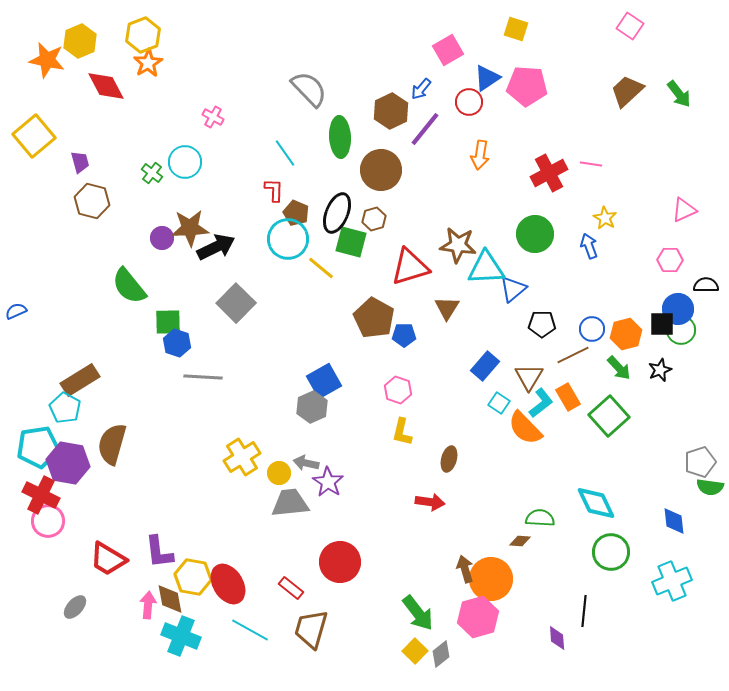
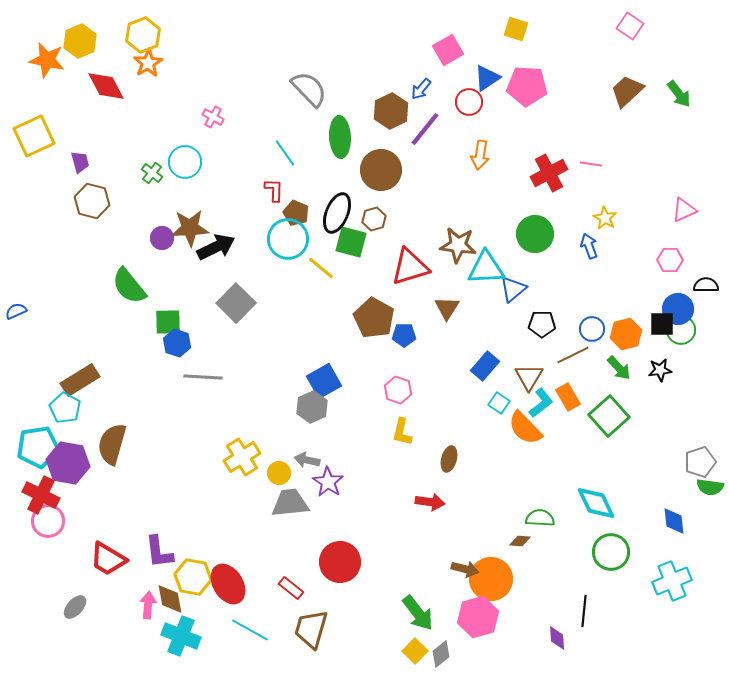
yellow square at (34, 136): rotated 15 degrees clockwise
black star at (660, 370): rotated 15 degrees clockwise
gray arrow at (306, 463): moved 1 px right, 3 px up
brown arrow at (465, 569): rotated 120 degrees clockwise
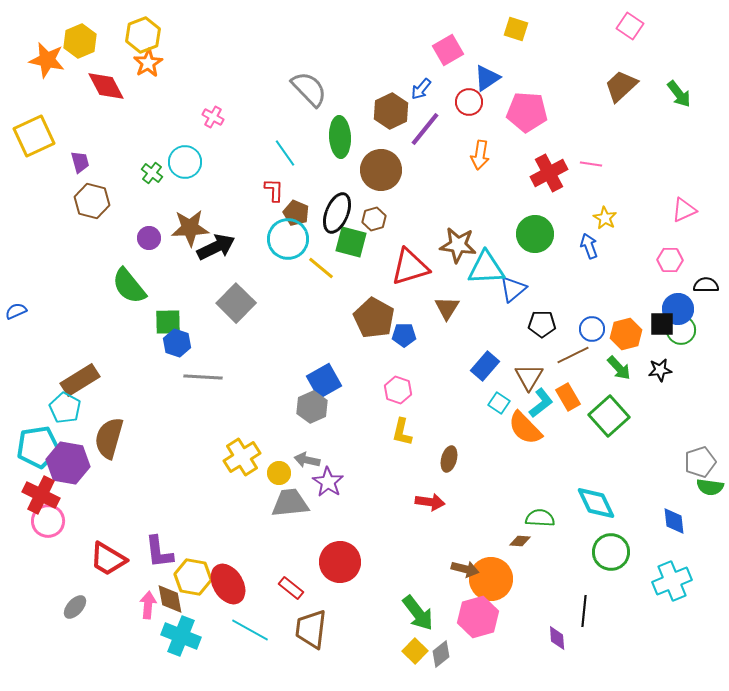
pink pentagon at (527, 86): moved 26 px down
brown trapezoid at (627, 91): moved 6 px left, 5 px up
purple circle at (162, 238): moved 13 px left
brown semicircle at (112, 444): moved 3 px left, 6 px up
brown trapezoid at (311, 629): rotated 9 degrees counterclockwise
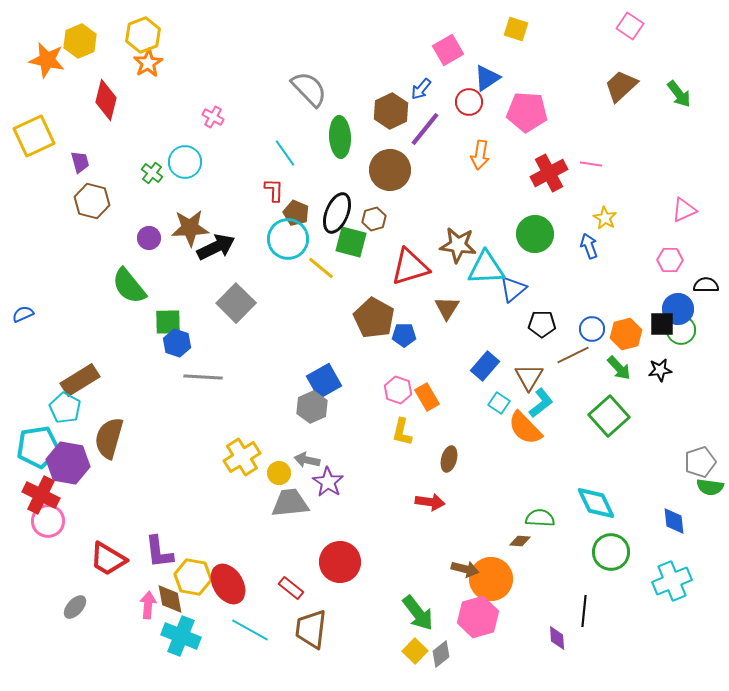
red diamond at (106, 86): moved 14 px down; rotated 42 degrees clockwise
brown circle at (381, 170): moved 9 px right
blue semicircle at (16, 311): moved 7 px right, 3 px down
orange rectangle at (568, 397): moved 141 px left
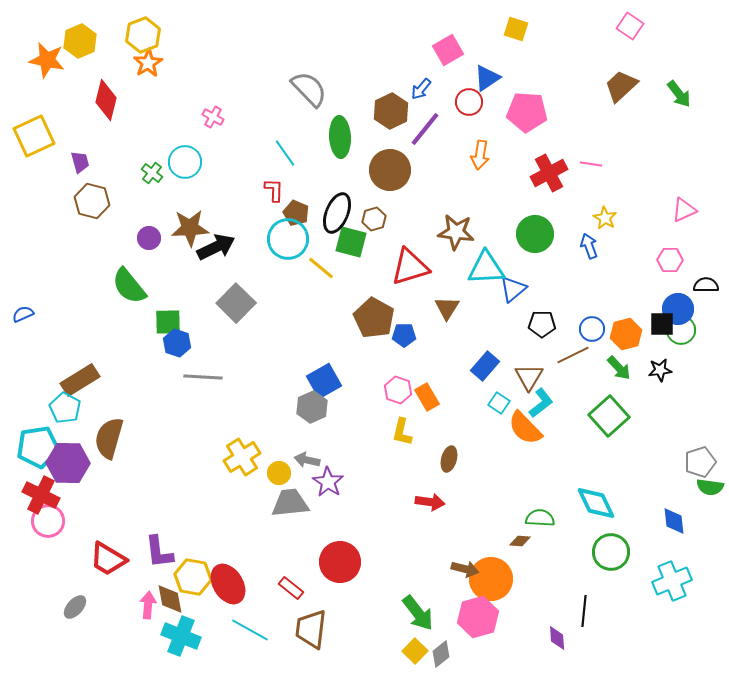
brown star at (458, 245): moved 2 px left, 13 px up
purple hexagon at (68, 463): rotated 9 degrees counterclockwise
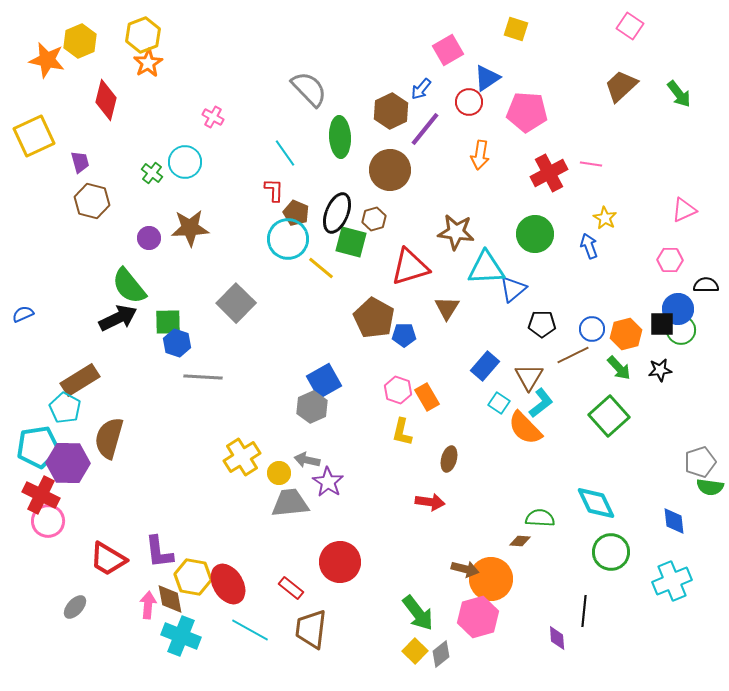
black arrow at (216, 247): moved 98 px left, 71 px down
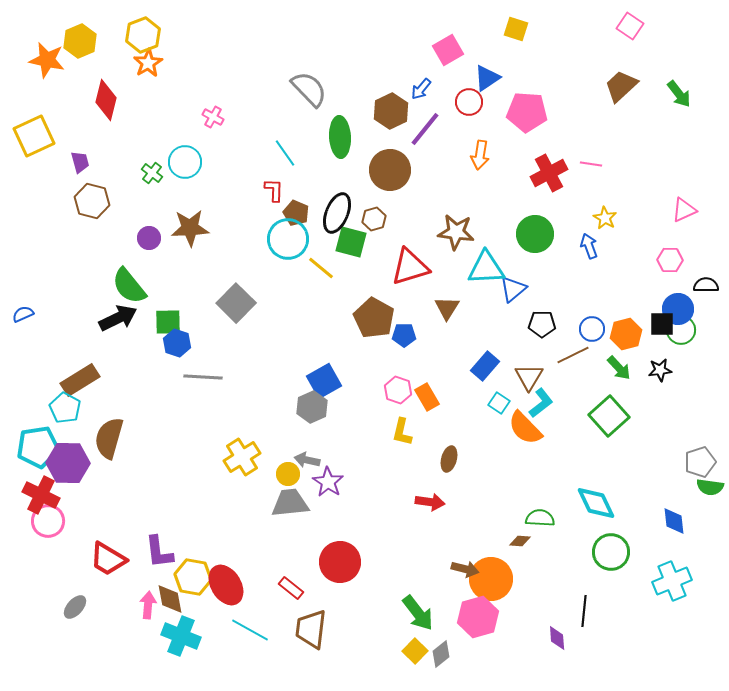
yellow circle at (279, 473): moved 9 px right, 1 px down
red ellipse at (228, 584): moved 2 px left, 1 px down
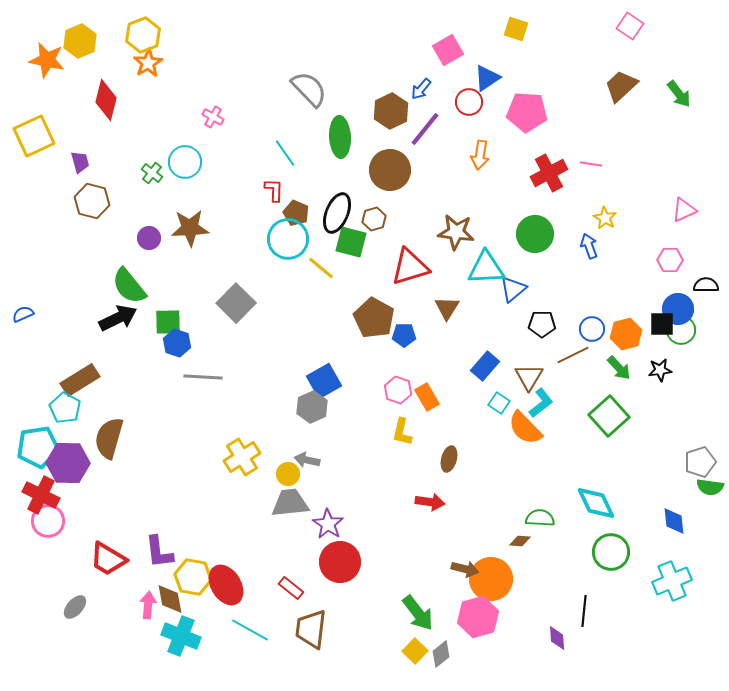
purple star at (328, 482): moved 42 px down
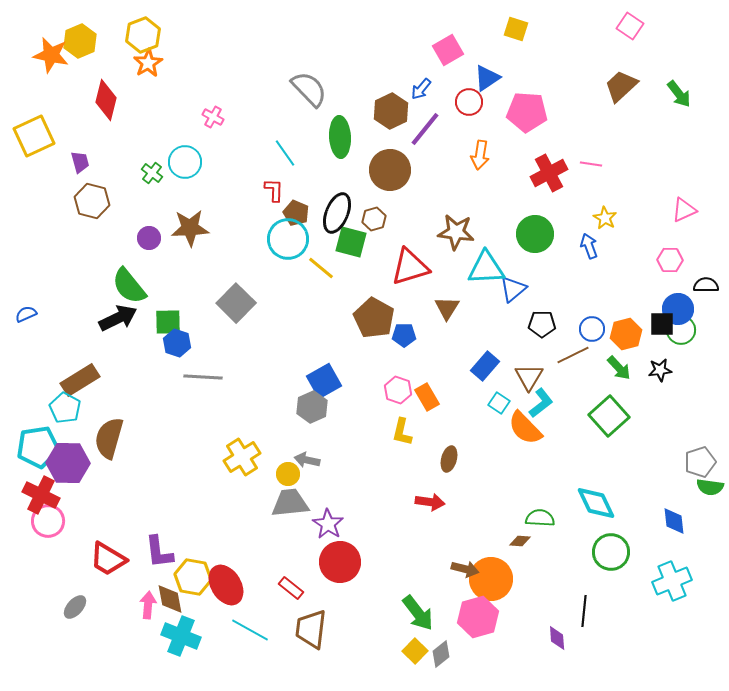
orange star at (47, 60): moved 4 px right, 5 px up
blue semicircle at (23, 314): moved 3 px right
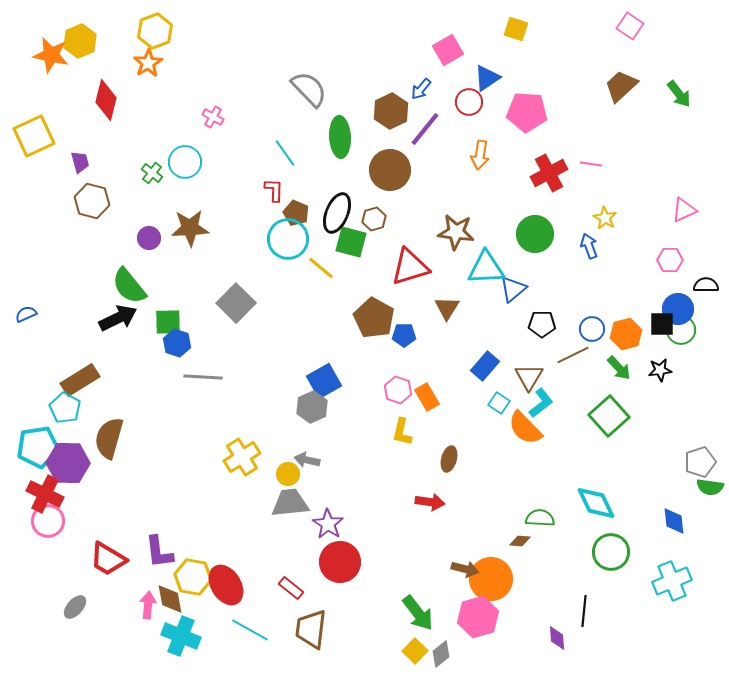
yellow hexagon at (143, 35): moved 12 px right, 4 px up
red cross at (41, 495): moved 4 px right, 1 px up
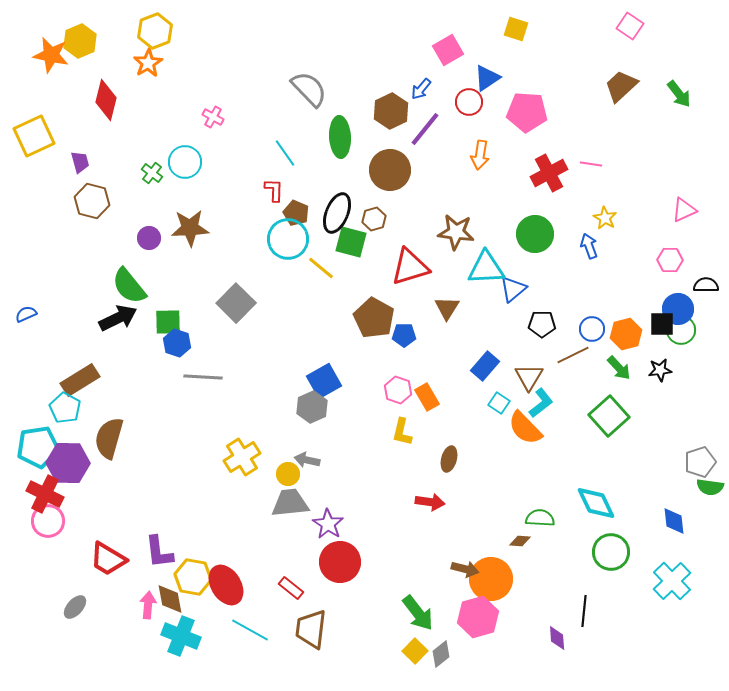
cyan cross at (672, 581): rotated 21 degrees counterclockwise
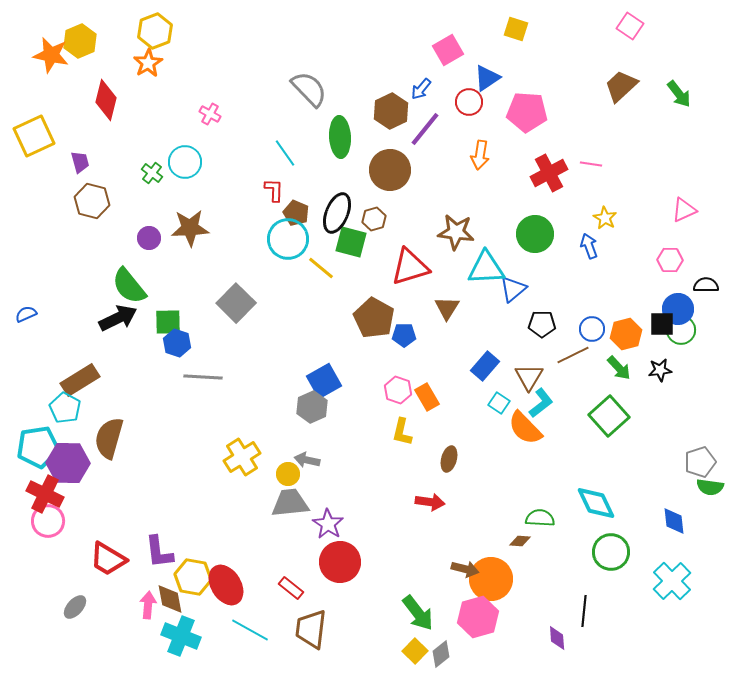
pink cross at (213, 117): moved 3 px left, 3 px up
